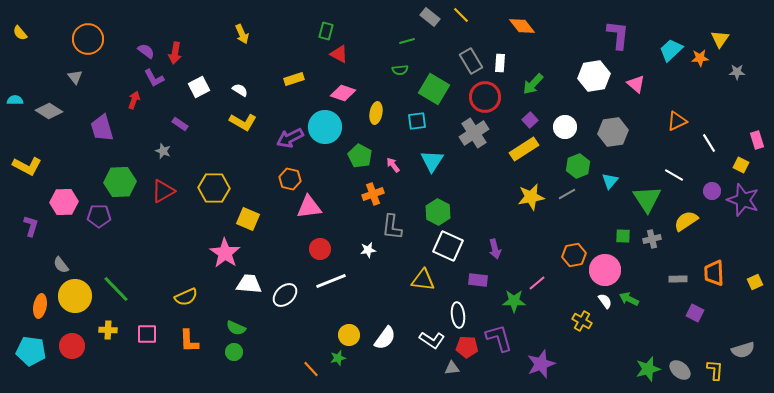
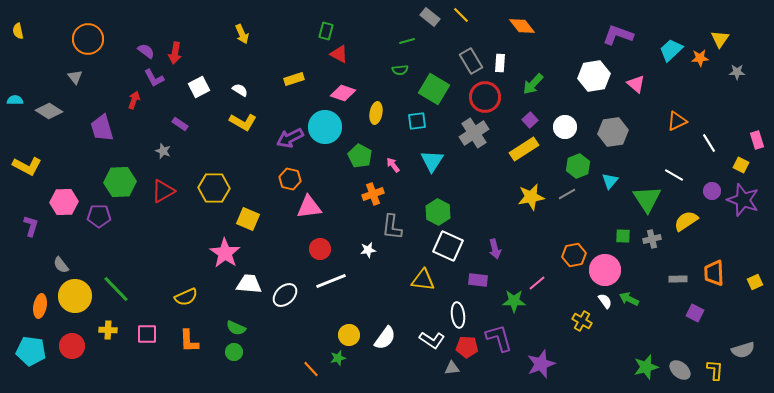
yellow semicircle at (20, 33): moved 2 px left, 2 px up; rotated 28 degrees clockwise
purple L-shape at (618, 35): rotated 76 degrees counterclockwise
green star at (648, 369): moved 2 px left, 2 px up
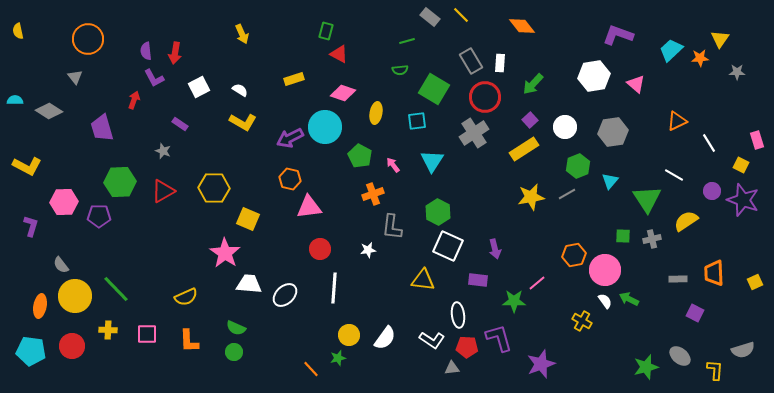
purple semicircle at (146, 51): rotated 132 degrees counterclockwise
white line at (331, 281): moved 3 px right, 7 px down; rotated 64 degrees counterclockwise
gray ellipse at (680, 370): moved 14 px up
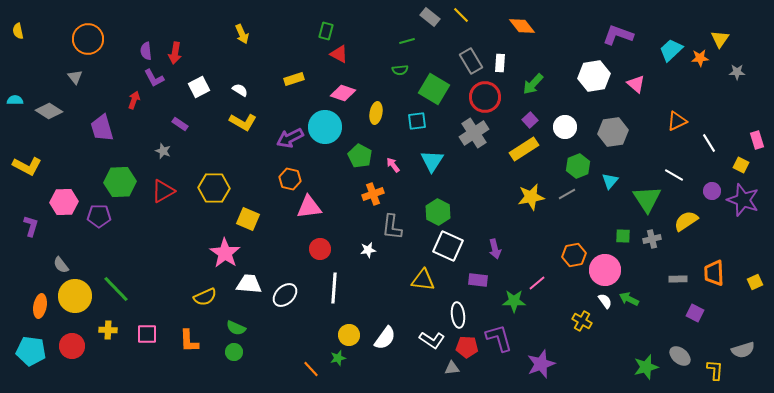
yellow semicircle at (186, 297): moved 19 px right
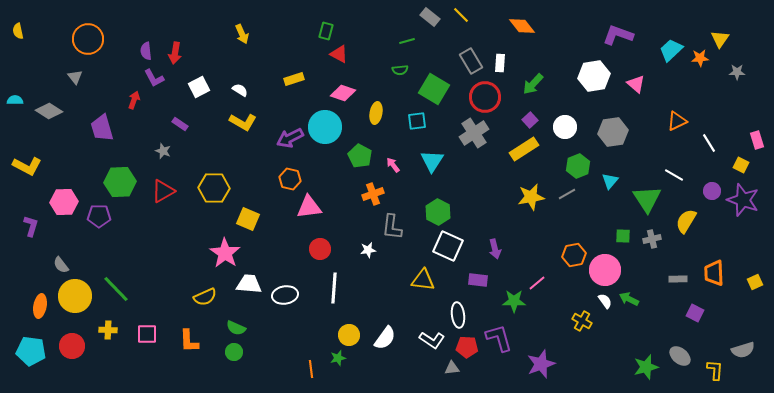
yellow semicircle at (686, 221): rotated 25 degrees counterclockwise
white ellipse at (285, 295): rotated 35 degrees clockwise
orange line at (311, 369): rotated 36 degrees clockwise
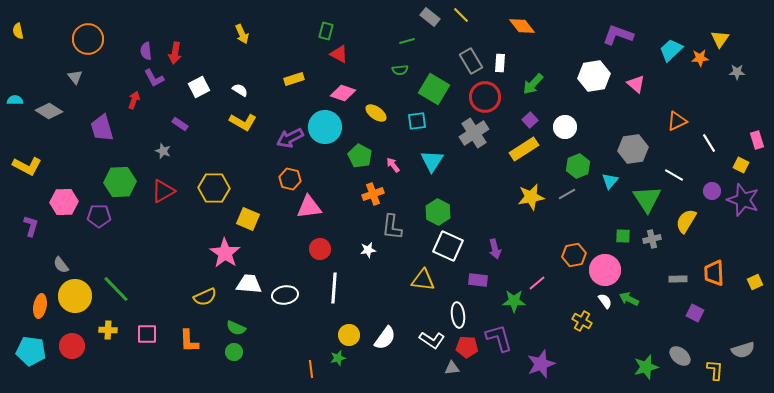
yellow ellipse at (376, 113): rotated 65 degrees counterclockwise
gray hexagon at (613, 132): moved 20 px right, 17 px down
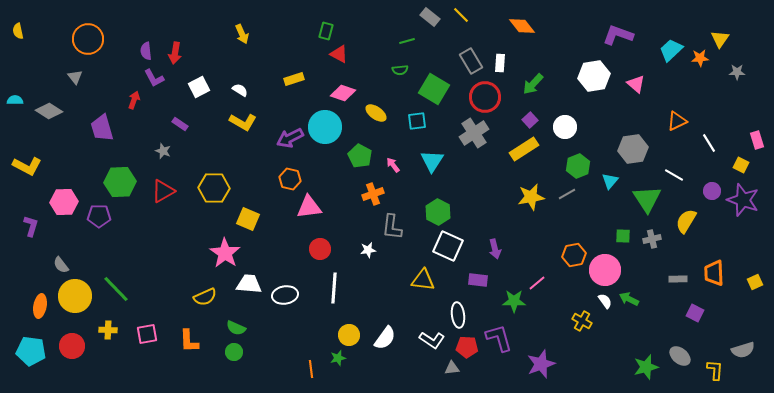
pink square at (147, 334): rotated 10 degrees counterclockwise
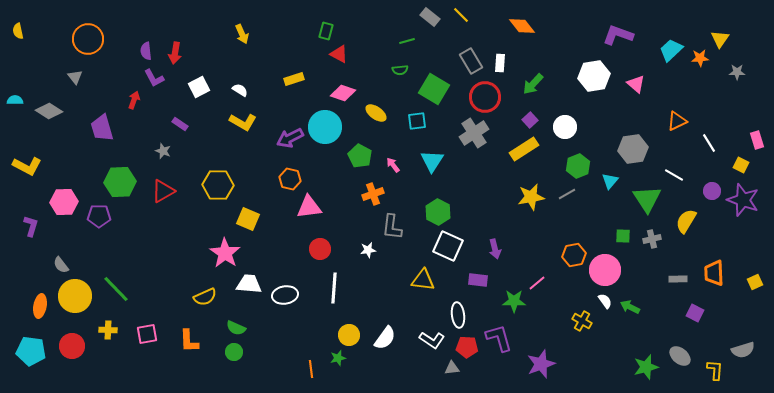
yellow hexagon at (214, 188): moved 4 px right, 3 px up
green arrow at (629, 299): moved 1 px right, 8 px down
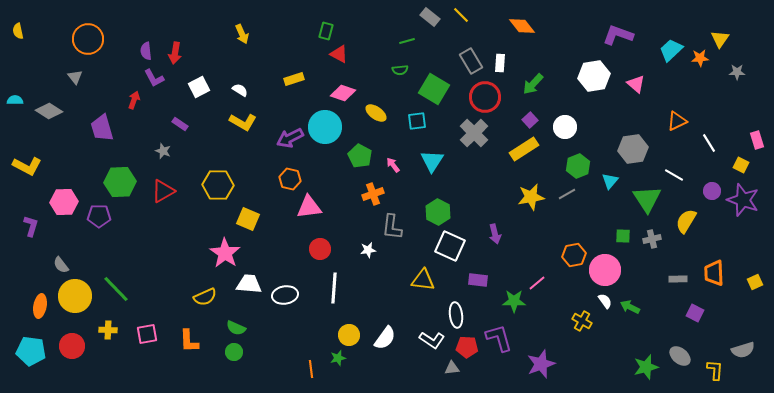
gray cross at (474, 133): rotated 12 degrees counterclockwise
white square at (448, 246): moved 2 px right
purple arrow at (495, 249): moved 15 px up
white ellipse at (458, 315): moved 2 px left
